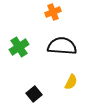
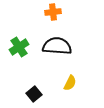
orange cross: rotated 14 degrees clockwise
black semicircle: moved 5 px left
yellow semicircle: moved 1 px left, 1 px down
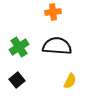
yellow semicircle: moved 2 px up
black square: moved 17 px left, 14 px up
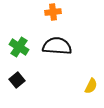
green cross: rotated 24 degrees counterclockwise
yellow semicircle: moved 21 px right, 5 px down
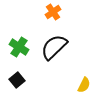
orange cross: rotated 28 degrees counterclockwise
black semicircle: moved 3 px left, 1 px down; rotated 48 degrees counterclockwise
yellow semicircle: moved 7 px left, 1 px up
